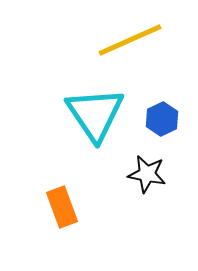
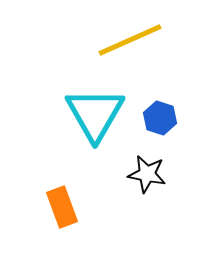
cyan triangle: rotated 4 degrees clockwise
blue hexagon: moved 2 px left, 1 px up; rotated 16 degrees counterclockwise
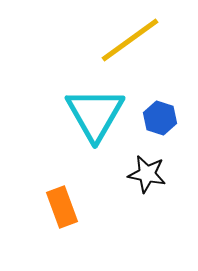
yellow line: rotated 12 degrees counterclockwise
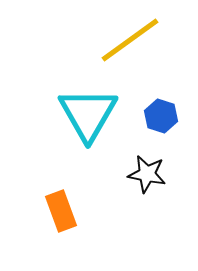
cyan triangle: moved 7 px left
blue hexagon: moved 1 px right, 2 px up
orange rectangle: moved 1 px left, 4 px down
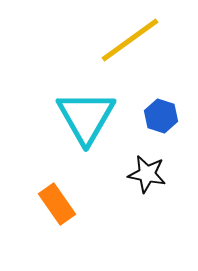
cyan triangle: moved 2 px left, 3 px down
orange rectangle: moved 4 px left, 7 px up; rotated 15 degrees counterclockwise
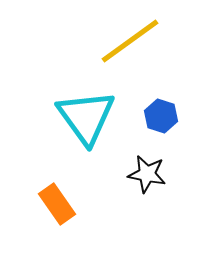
yellow line: moved 1 px down
cyan triangle: rotated 6 degrees counterclockwise
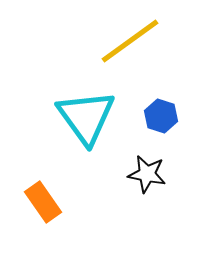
orange rectangle: moved 14 px left, 2 px up
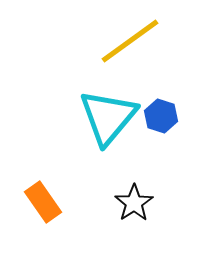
cyan triangle: moved 22 px right; rotated 16 degrees clockwise
black star: moved 13 px left, 29 px down; rotated 27 degrees clockwise
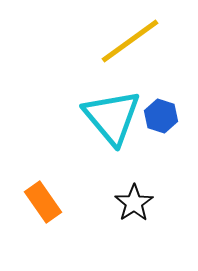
cyan triangle: moved 4 px right; rotated 20 degrees counterclockwise
